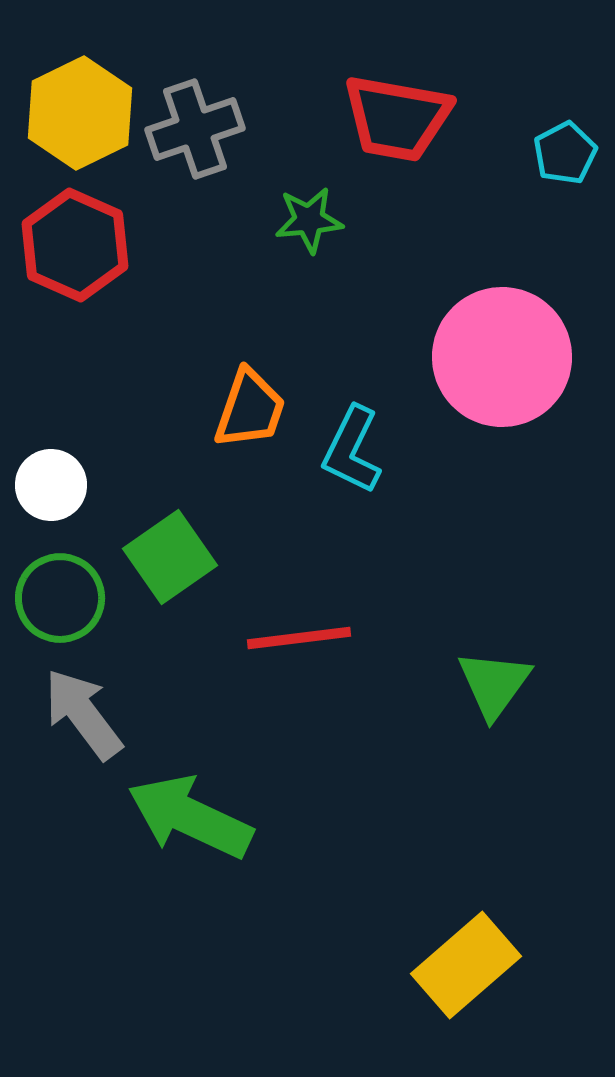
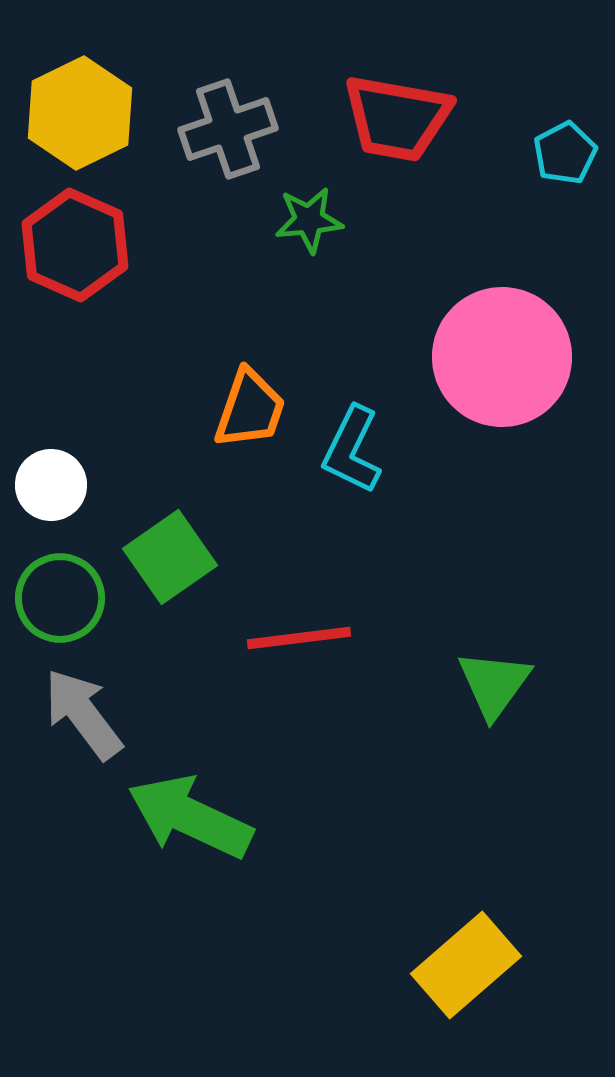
gray cross: moved 33 px right
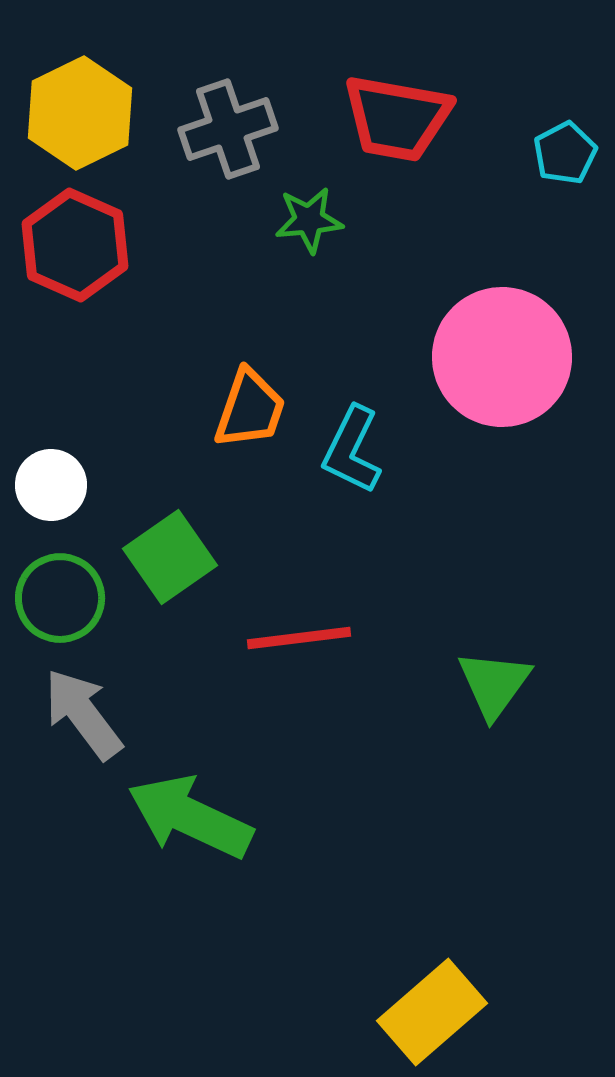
yellow rectangle: moved 34 px left, 47 px down
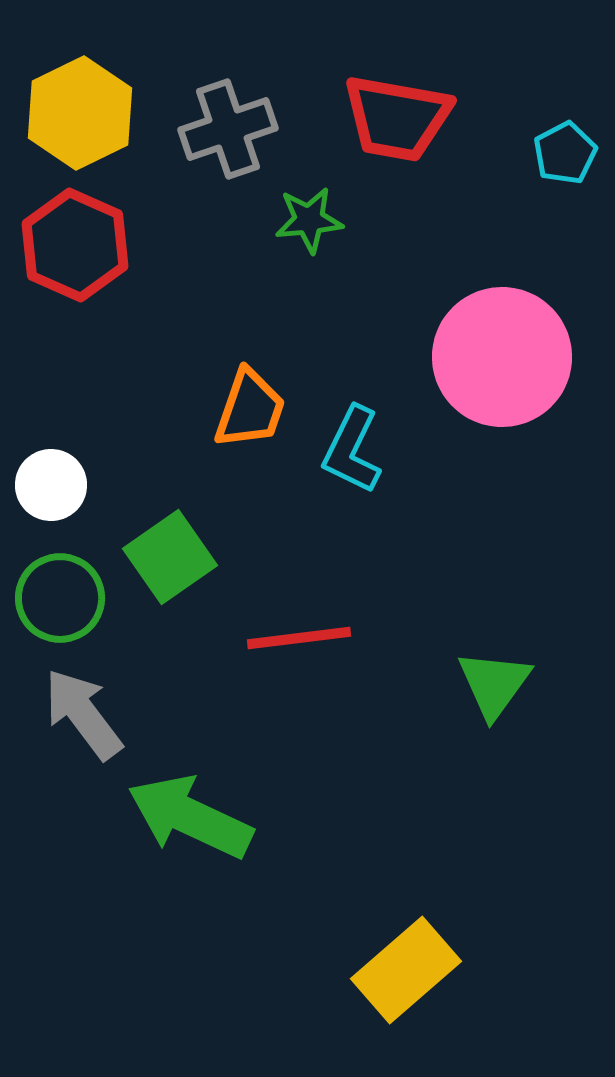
yellow rectangle: moved 26 px left, 42 px up
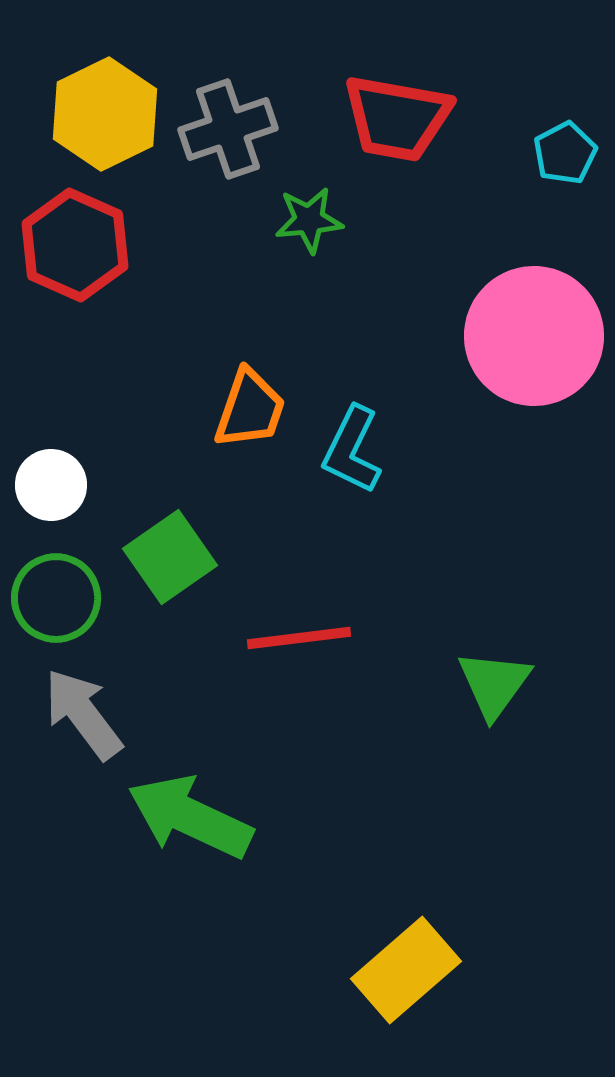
yellow hexagon: moved 25 px right, 1 px down
pink circle: moved 32 px right, 21 px up
green circle: moved 4 px left
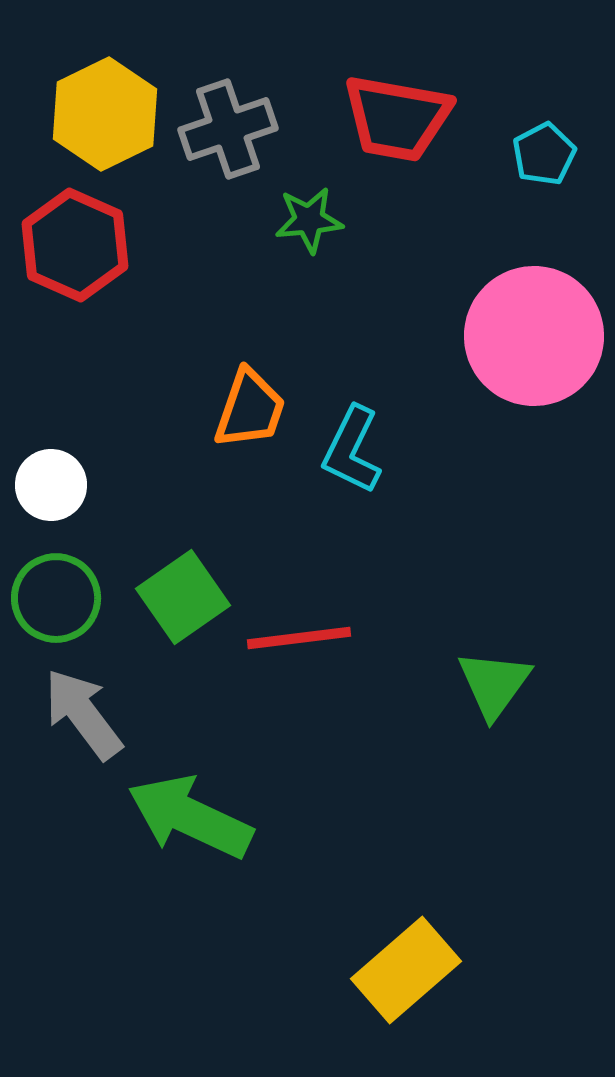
cyan pentagon: moved 21 px left, 1 px down
green square: moved 13 px right, 40 px down
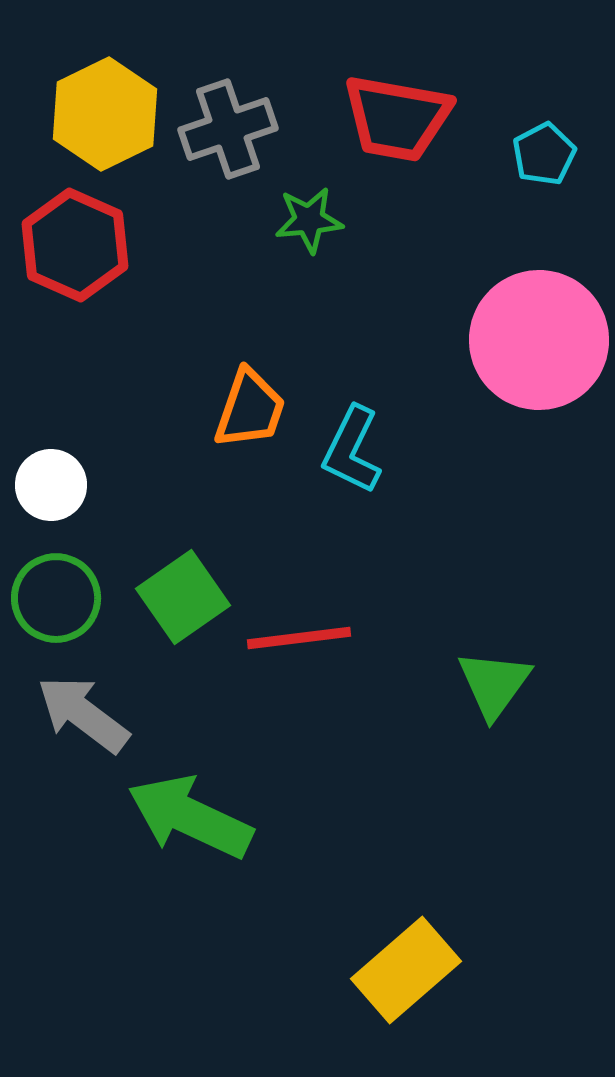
pink circle: moved 5 px right, 4 px down
gray arrow: rotated 16 degrees counterclockwise
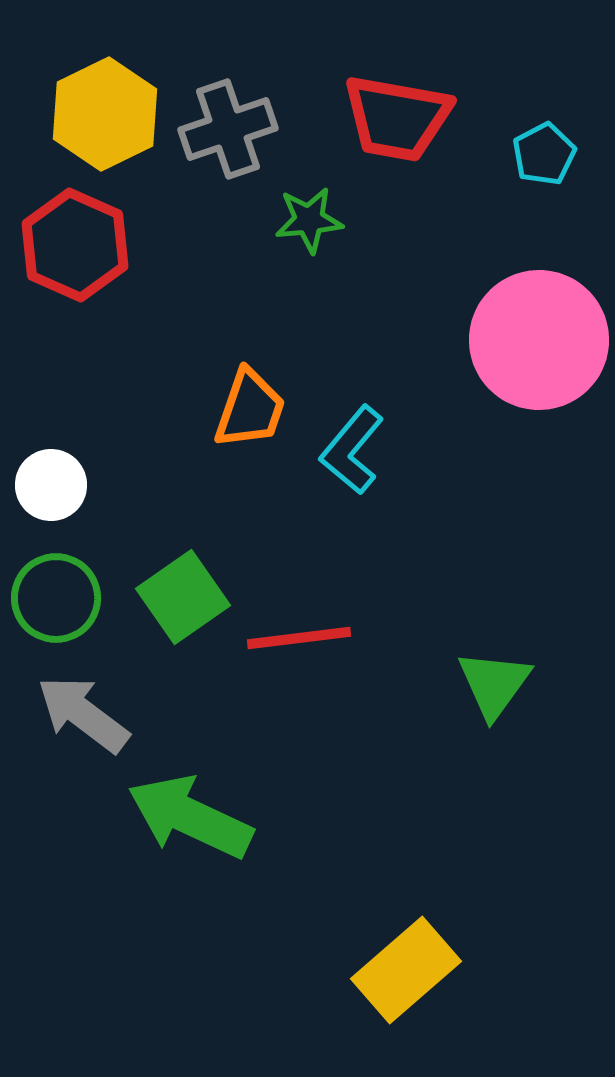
cyan L-shape: rotated 14 degrees clockwise
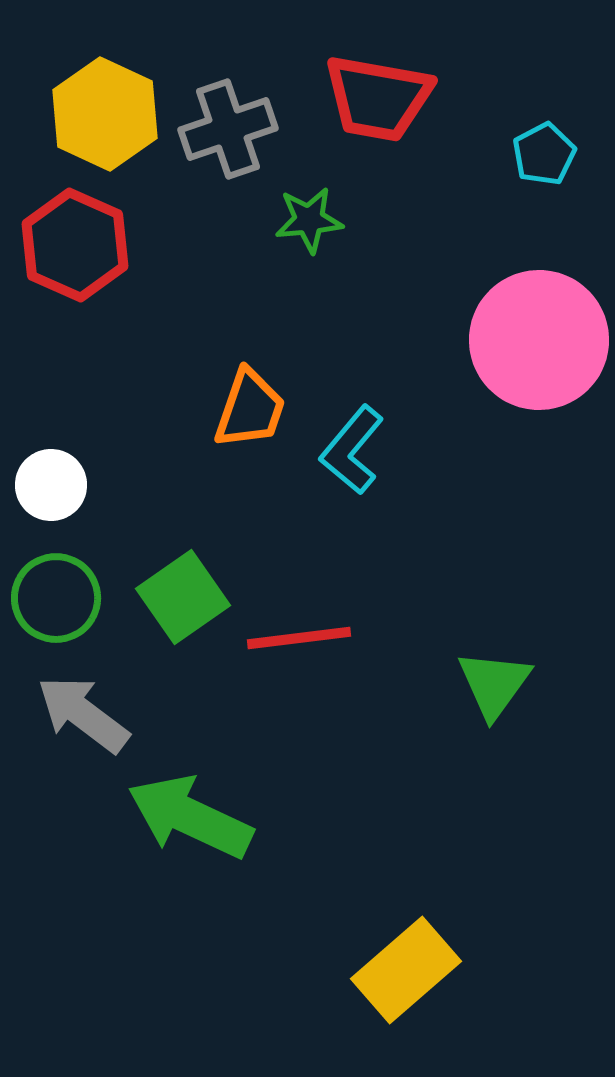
yellow hexagon: rotated 9 degrees counterclockwise
red trapezoid: moved 19 px left, 20 px up
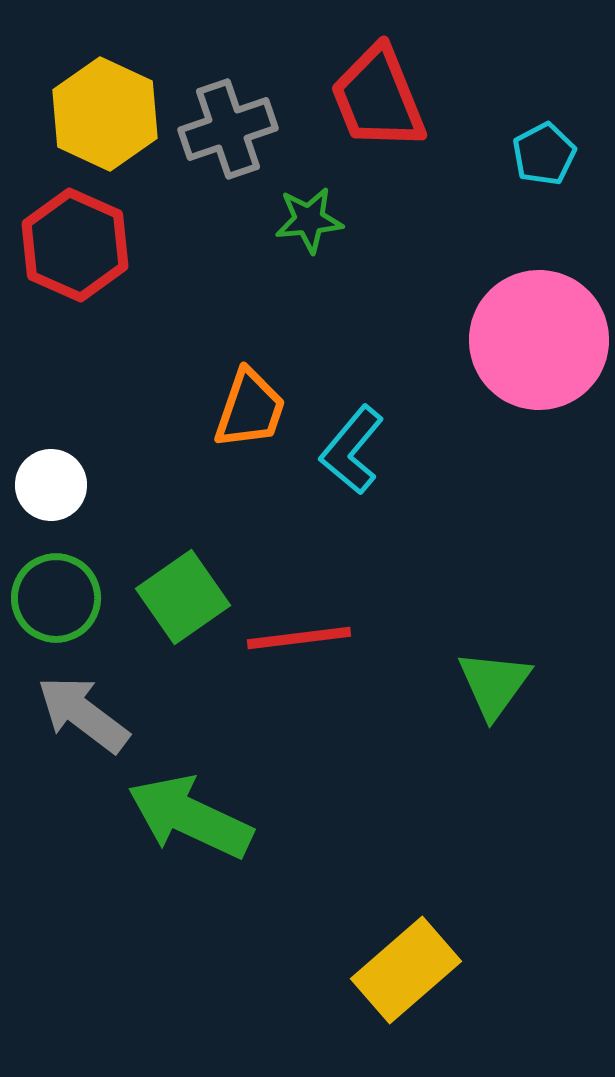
red trapezoid: rotated 58 degrees clockwise
